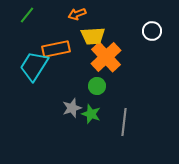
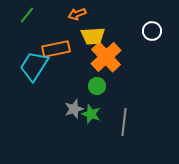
gray star: moved 2 px right, 1 px down
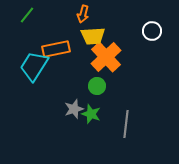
orange arrow: moved 6 px right; rotated 54 degrees counterclockwise
gray line: moved 2 px right, 2 px down
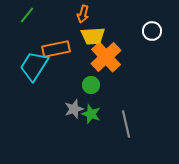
green circle: moved 6 px left, 1 px up
gray line: rotated 20 degrees counterclockwise
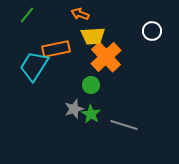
orange arrow: moved 3 px left; rotated 96 degrees clockwise
green star: rotated 12 degrees clockwise
gray line: moved 2 px left, 1 px down; rotated 60 degrees counterclockwise
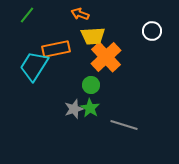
green star: moved 1 px left, 6 px up
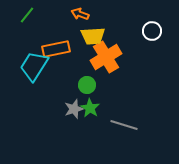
orange cross: rotated 12 degrees clockwise
green circle: moved 4 px left
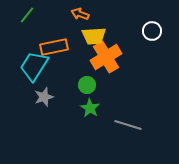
yellow trapezoid: moved 1 px right
orange rectangle: moved 2 px left, 2 px up
gray star: moved 30 px left, 12 px up
gray line: moved 4 px right
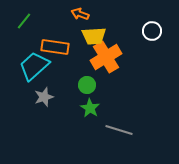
green line: moved 3 px left, 6 px down
orange rectangle: moved 1 px right; rotated 20 degrees clockwise
cyan trapezoid: rotated 16 degrees clockwise
gray line: moved 9 px left, 5 px down
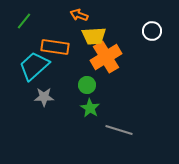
orange arrow: moved 1 px left, 1 px down
gray star: rotated 18 degrees clockwise
